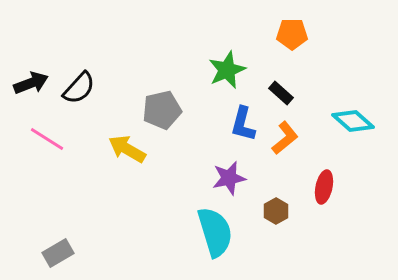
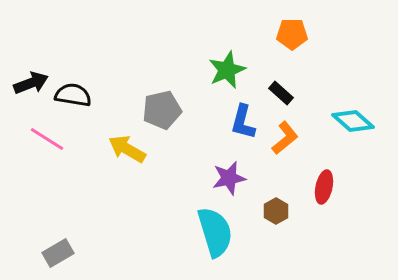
black semicircle: moved 6 px left, 7 px down; rotated 123 degrees counterclockwise
blue L-shape: moved 2 px up
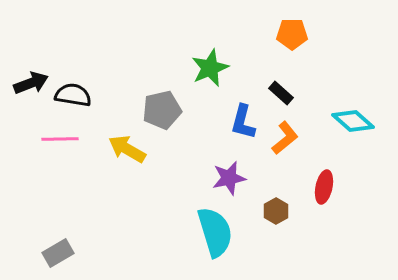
green star: moved 17 px left, 2 px up
pink line: moved 13 px right; rotated 33 degrees counterclockwise
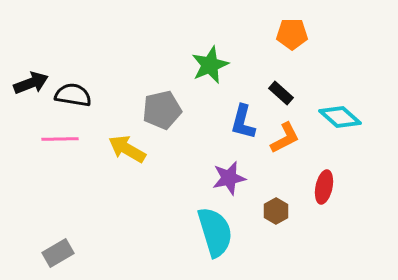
green star: moved 3 px up
cyan diamond: moved 13 px left, 4 px up
orange L-shape: rotated 12 degrees clockwise
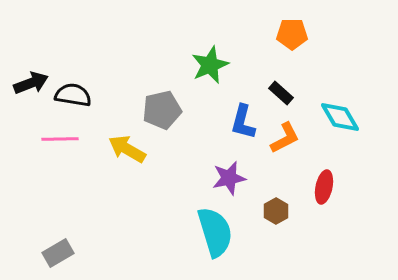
cyan diamond: rotated 18 degrees clockwise
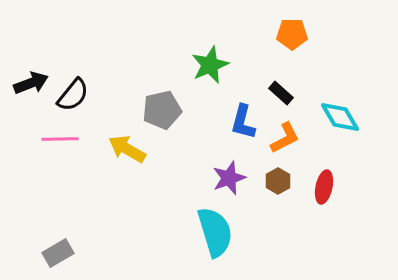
black semicircle: rotated 120 degrees clockwise
purple star: rotated 8 degrees counterclockwise
brown hexagon: moved 2 px right, 30 px up
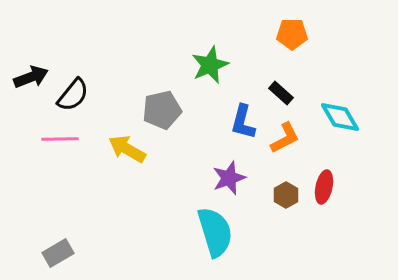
black arrow: moved 6 px up
brown hexagon: moved 8 px right, 14 px down
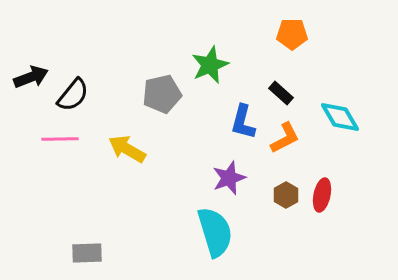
gray pentagon: moved 16 px up
red ellipse: moved 2 px left, 8 px down
gray rectangle: moved 29 px right; rotated 28 degrees clockwise
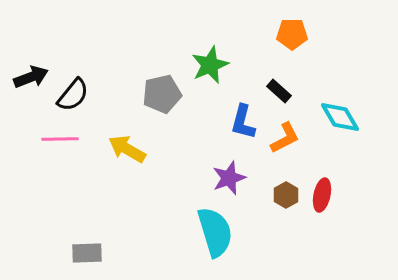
black rectangle: moved 2 px left, 2 px up
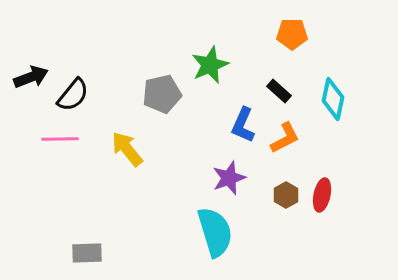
cyan diamond: moved 7 px left, 18 px up; rotated 42 degrees clockwise
blue L-shape: moved 3 px down; rotated 9 degrees clockwise
yellow arrow: rotated 21 degrees clockwise
